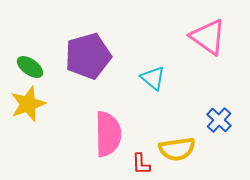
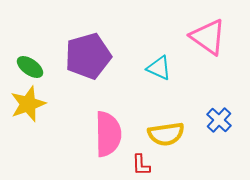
cyan triangle: moved 6 px right, 10 px up; rotated 16 degrees counterclockwise
yellow semicircle: moved 11 px left, 15 px up
red L-shape: moved 1 px down
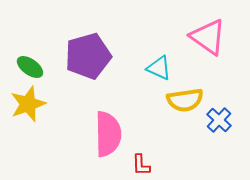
yellow semicircle: moved 19 px right, 34 px up
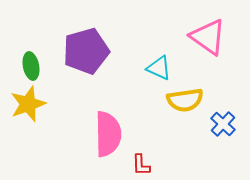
purple pentagon: moved 2 px left, 5 px up
green ellipse: moved 1 px right, 1 px up; rotated 44 degrees clockwise
blue cross: moved 4 px right, 4 px down
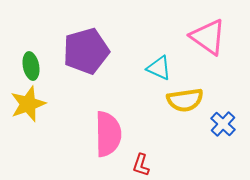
red L-shape: rotated 20 degrees clockwise
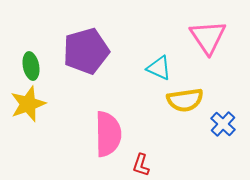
pink triangle: rotated 21 degrees clockwise
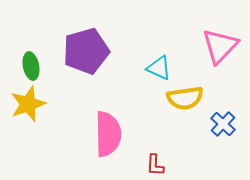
pink triangle: moved 12 px right, 9 px down; rotated 18 degrees clockwise
yellow semicircle: moved 2 px up
red L-shape: moved 14 px right; rotated 15 degrees counterclockwise
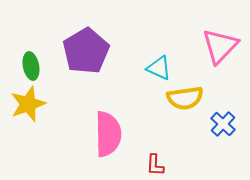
purple pentagon: rotated 15 degrees counterclockwise
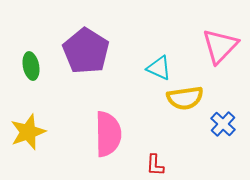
purple pentagon: rotated 9 degrees counterclockwise
yellow star: moved 28 px down
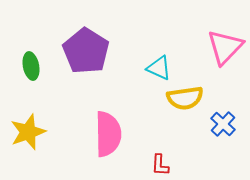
pink triangle: moved 5 px right, 1 px down
red L-shape: moved 5 px right
